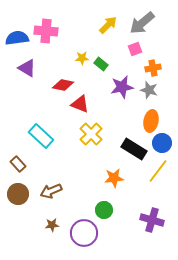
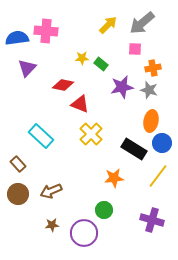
pink square: rotated 24 degrees clockwise
purple triangle: rotated 42 degrees clockwise
yellow line: moved 5 px down
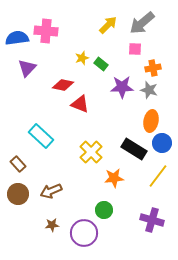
yellow star: rotated 16 degrees counterclockwise
purple star: rotated 10 degrees clockwise
yellow cross: moved 18 px down
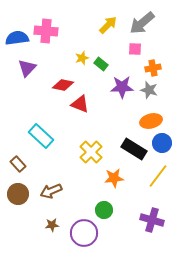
orange ellipse: rotated 65 degrees clockwise
